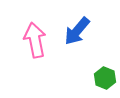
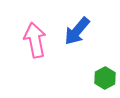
green hexagon: rotated 10 degrees clockwise
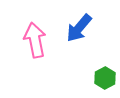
blue arrow: moved 2 px right, 3 px up
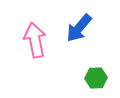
green hexagon: moved 9 px left; rotated 25 degrees clockwise
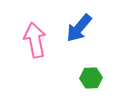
green hexagon: moved 5 px left
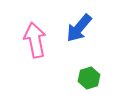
green hexagon: moved 2 px left; rotated 15 degrees counterclockwise
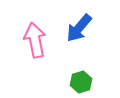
green hexagon: moved 8 px left, 4 px down
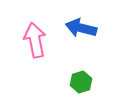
blue arrow: moved 2 px right; rotated 64 degrees clockwise
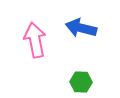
green hexagon: rotated 20 degrees clockwise
